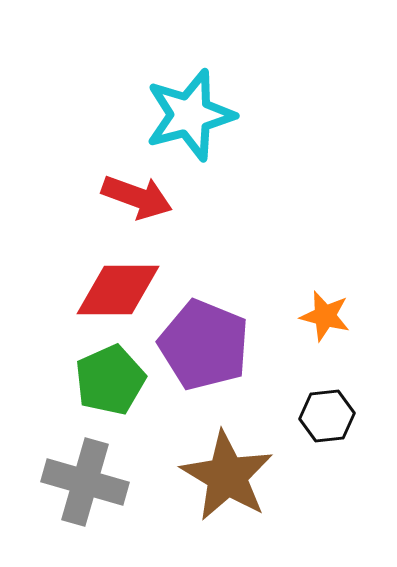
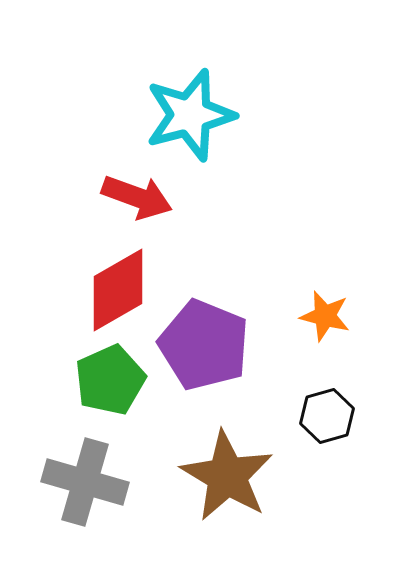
red diamond: rotated 30 degrees counterclockwise
black hexagon: rotated 10 degrees counterclockwise
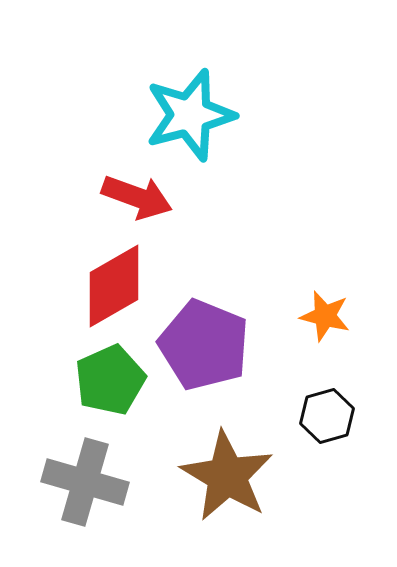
red diamond: moved 4 px left, 4 px up
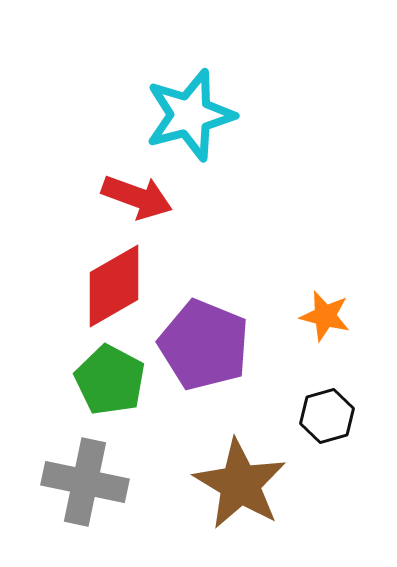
green pentagon: rotated 20 degrees counterclockwise
brown star: moved 13 px right, 8 px down
gray cross: rotated 4 degrees counterclockwise
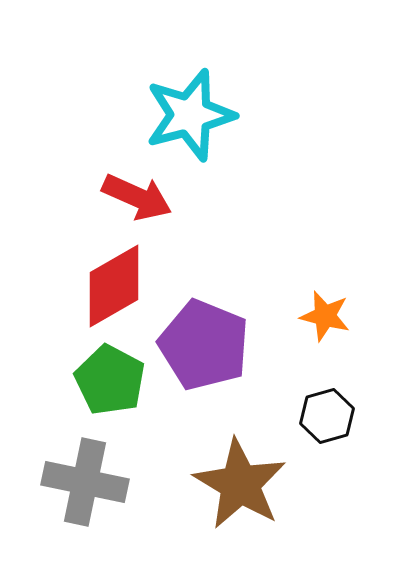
red arrow: rotated 4 degrees clockwise
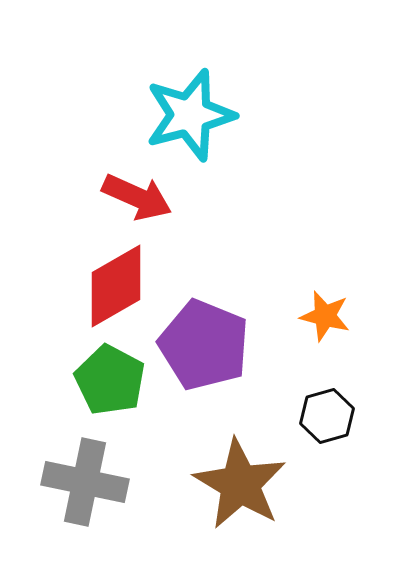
red diamond: moved 2 px right
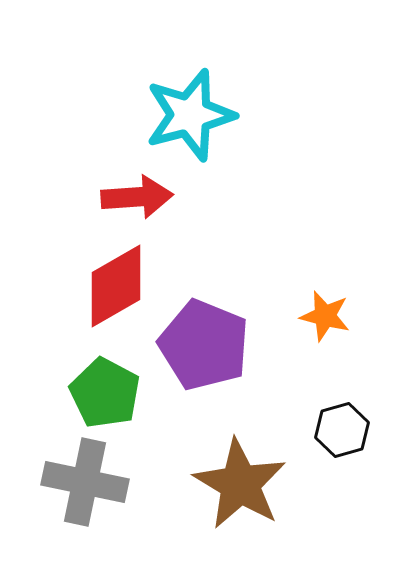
red arrow: rotated 28 degrees counterclockwise
green pentagon: moved 5 px left, 13 px down
black hexagon: moved 15 px right, 14 px down
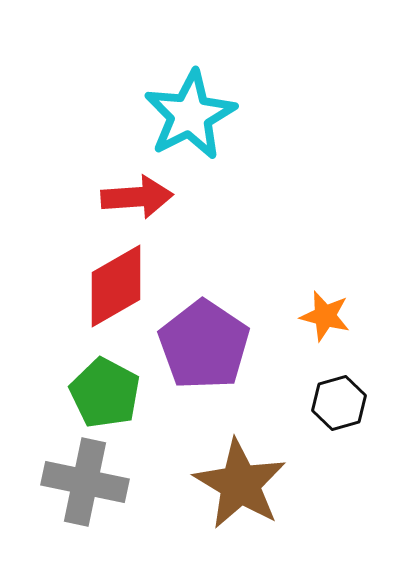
cyan star: rotated 12 degrees counterclockwise
purple pentagon: rotated 12 degrees clockwise
black hexagon: moved 3 px left, 27 px up
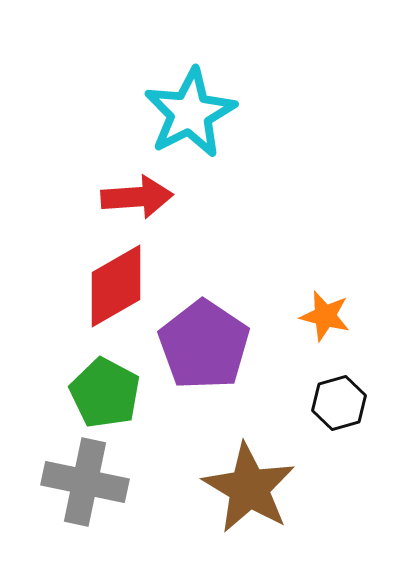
cyan star: moved 2 px up
brown star: moved 9 px right, 4 px down
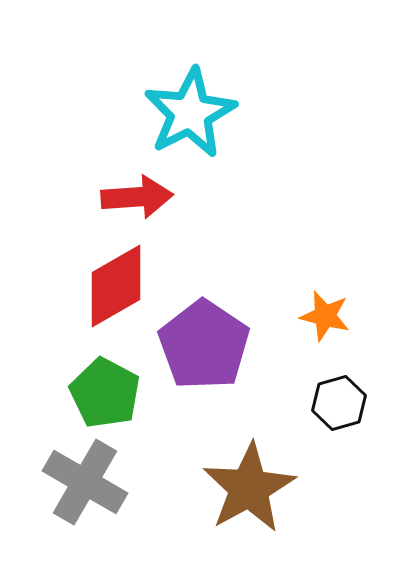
gray cross: rotated 18 degrees clockwise
brown star: rotated 12 degrees clockwise
